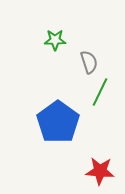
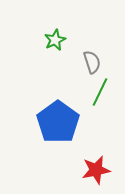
green star: rotated 25 degrees counterclockwise
gray semicircle: moved 3 px right
red star: moved 4 px left, 1 px up; rotated 16 degrees counterclockwise
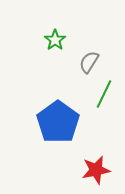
green star: rotated 10 degrees counterclockwise
gray semicircle: moved 3 px left; rotated 130 degrees counterclockwise
green line: moved 4 px right, 2 px down
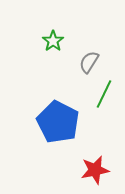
green star: moved 2 px left, 1 px down
blue pentagon: rotated 9 degrees counterclockwise
red star: moved 1 px left
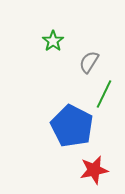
blue pentagon: moved 14 px right, 4 px down
red star: moved 1 px left
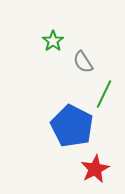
gray semicircle: moved 6 px left; rotated 65 degrees counterclockwise
red star: moved 1 px right, 1 px up; rotated 16 degrees counterclockwise
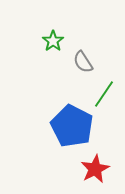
green line: rotated 8 degrees clockwise
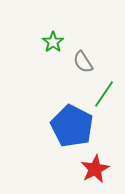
green star: moved 1 px down
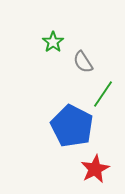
green line: moved 1 px left
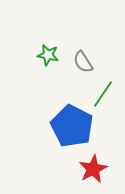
green star: moved 5 px left, 13 px down; rotated 25 degrees counterclockwise
red star: moved 2 px left
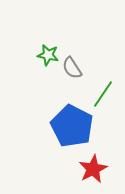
gray semicircle: moved 11 px left, 6 px down
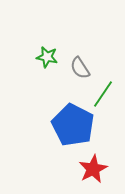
green star: moved 1 px left, 2 px down
gray semicircle: moved 8 px right
blue pentagon: moved 1 px right, 1 px up
